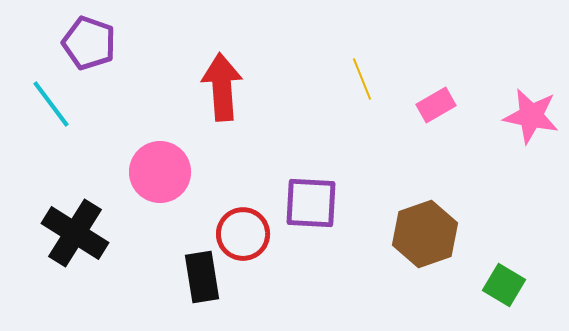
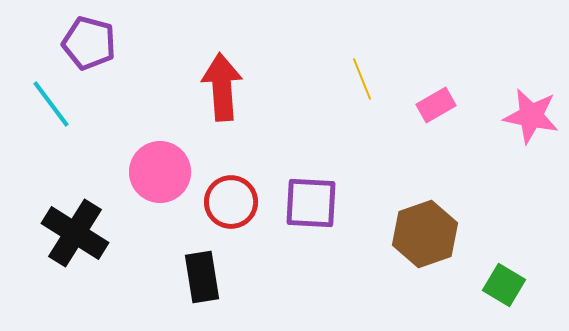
purple pentagon: rotated 4 degrees counterclockwise
red circle: moved 12 px left, 32 px up
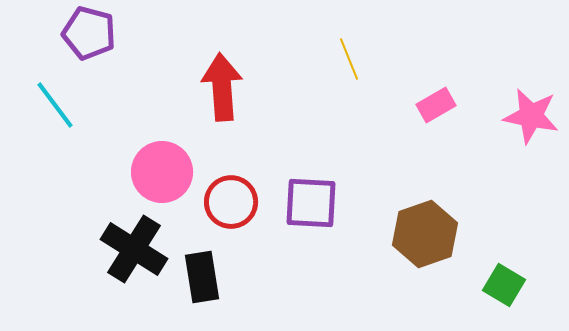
purple pentagon: moved 10 px up
yellow line: moved 13 px left, 20 px up
cyan line: moved 4 px right, 1 px down
pink circle: moved 2 px right
black cross: moved 59 px right, 16 px down
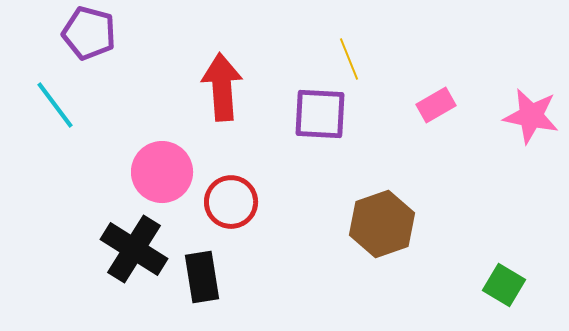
purple square: moved 9 px right, 89 px up
brown hexagon: moved 43 px left, 10 px up
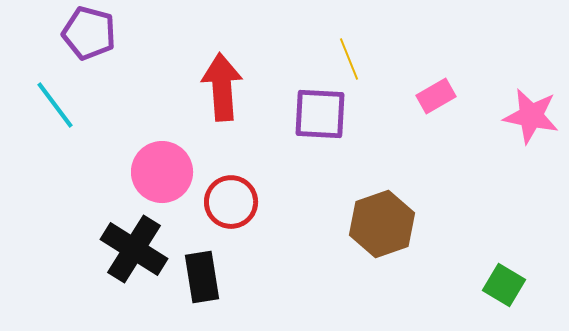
pink rectangle: moved 9 px up
